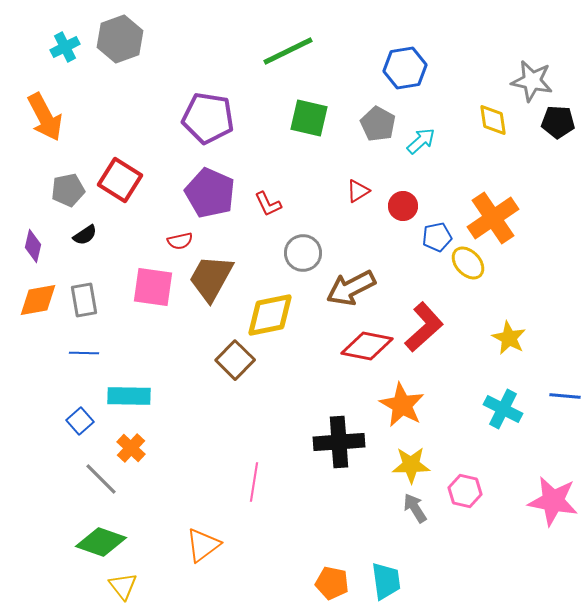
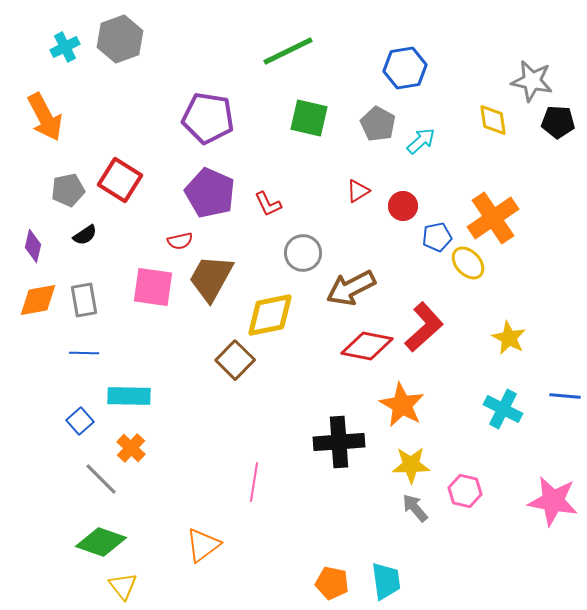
gray arrow at (415, 508): rotated 8 degrees counterclockwise
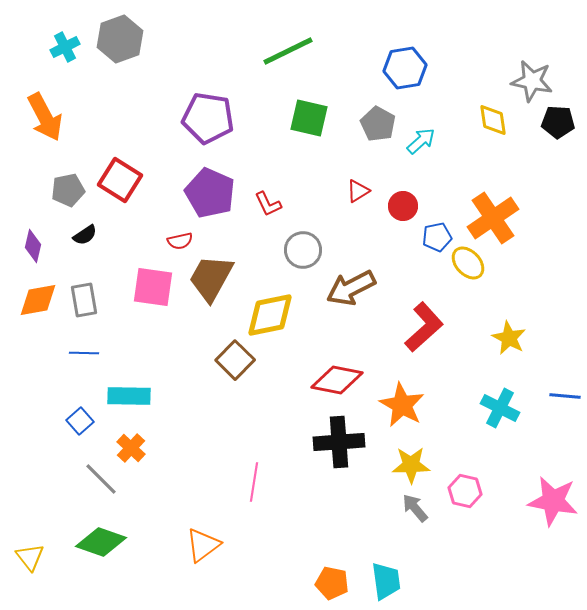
gray circle at (303, 253): moved 3 px up
red diamond at (367, 346): moved 30 px left, 34 px down
cyan cross at (503, 409): moved 3 px left, 1 px up
yellow triangle at (123, 586): moved 93 px left, 29 px up
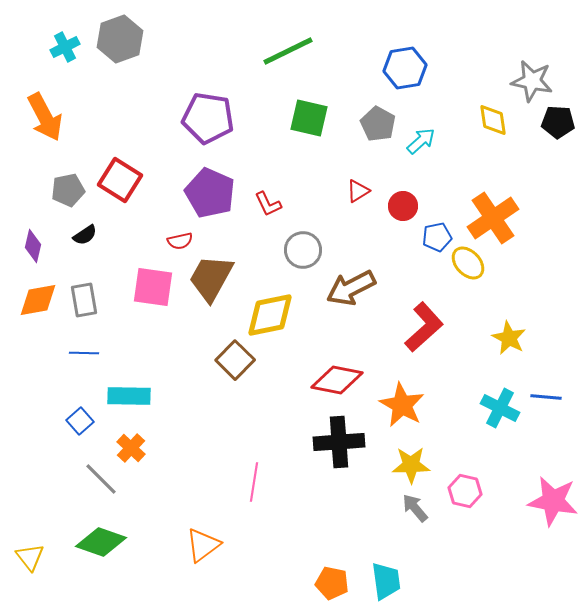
blue line at (565, 396): moved 19 px left, 1 px down
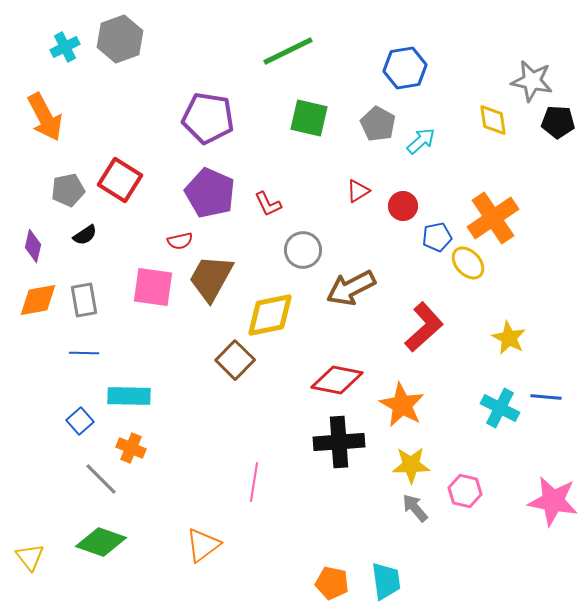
orange cross at (131, 448): rotated 20 degrees counterclockwise
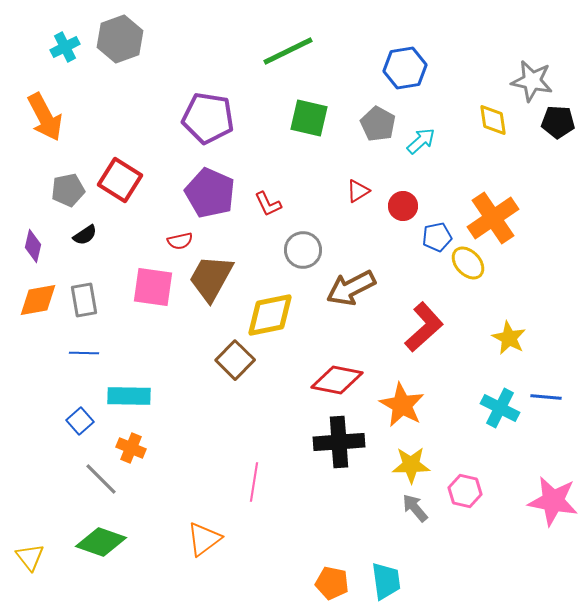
orange triangle at (203, 545): moved 1 px right, 6 px up
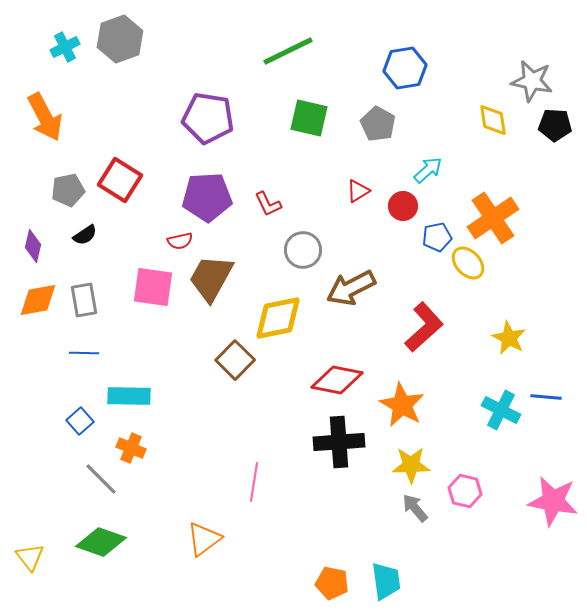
black pentagon at (558, 122): moved 3 px left, 3 px down
cyan arrow at (421, 141): moved 7 px right, 29 px down
purple pentagon at (210, 193): moved 3 px left, 4 px down; rotated 27 degrees counterclockwise
yellow diamond at (270, 315): moved 8 px right, 3 px down
cyan cross at (500, 408): moved 1 px right, 2 px down
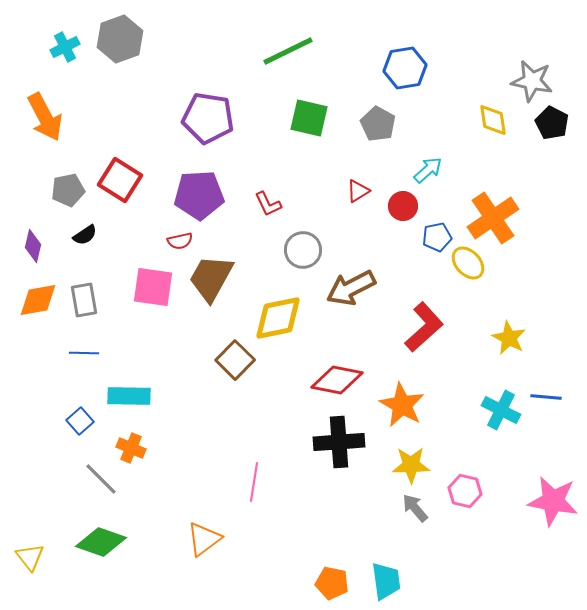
black pentagon at (555, 125): moved 3 px left, 2 px up; rotated 24 degrees clockwise
purple pentagon at (207, 197): moved 8 px left, 2 px up
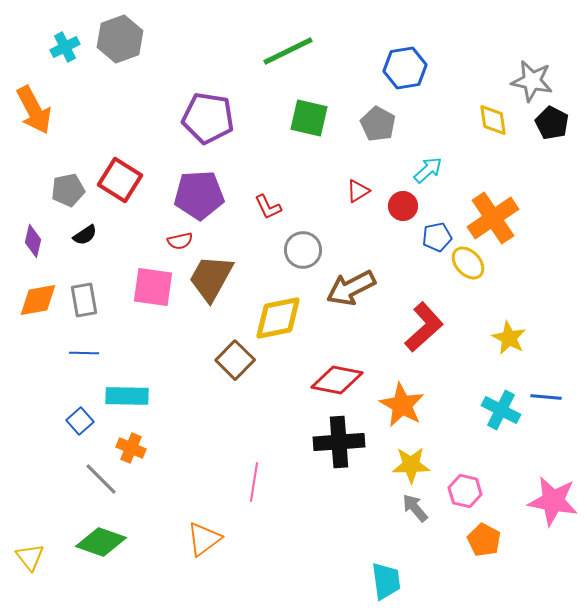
orange arrow at (45, 117): moved 11 px left, 7 px up
red L-shape at (268, 204): moved 3 px down
purple diamond at (33, 246): moved 5 px up
cyan rectangle at (129, 396): moved 2 px left
orange pentagon at (332, 583): moved 152 px right, 43 px up; rotated 16 degrees clockwise
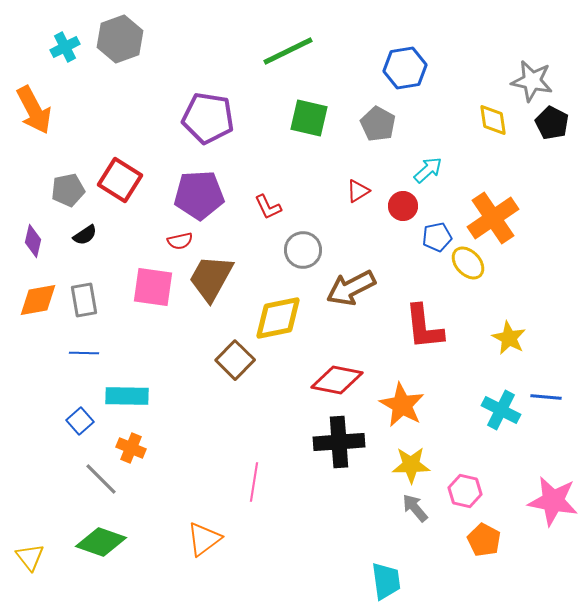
red L-shape at (424, 327): rotated 126 degrees clockwise
